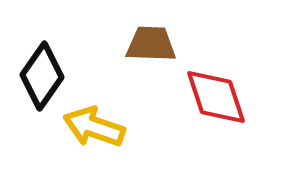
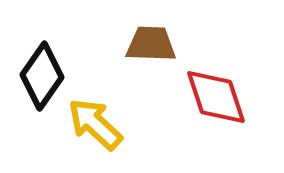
yellow arrow: moved 1 px right, 3 px up; rotated 24 degrees clockwise
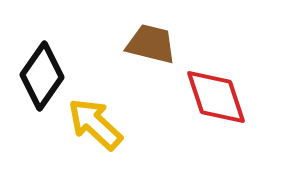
brown trapezoid: rotated 12 degrees clockwise
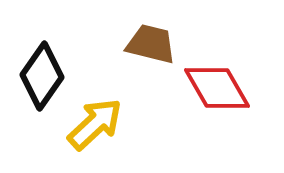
red diamond: moved 1 px right, 9 px up; rotated 12 degrees counterclockwise
yellow arrow: rotated 94 degrees clockwise
